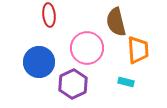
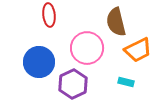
orange trapezoid: rotated 68 degrees clockwise
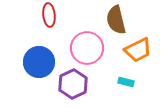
brown semicircle: moved 2 px up
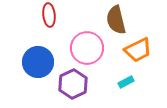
blue circle: moved 1 px left
cyan rectangle: rotated 42 degrees counterclockwise
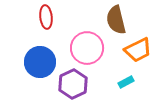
red ellipse: moved 3 px left, 2 px down
blue circle: moved 2 px right
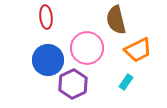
blue circle: moved 8 px right, 2 px up
cyan rectangle: rotated 28 degrees counterclockwise
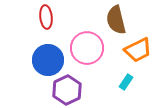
purple hexagon: moved 6 px left, 6 px down
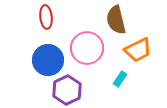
cyan rectangle: moved 6 px left, 3 px up
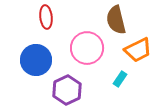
blue circle: moved 12 px left
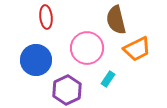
orange trapezoid: moved 1 px left, 1 px up
cyan rectangle: moved 12 px left
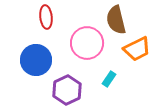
pink circle: moved 5 px up
cyan rectangle: moved 1 px right
